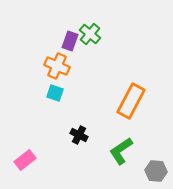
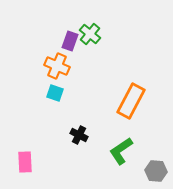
pink rectangle: moved 2 px down; rotated 55 degrees counterclockwise
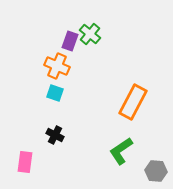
orange rectangle: moved 2 px right, 1 px down
black cross: moved 24 px left
pink rectangle: rotated 10 degrees clockwise
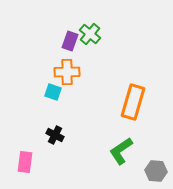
orange cross: moved 10 px right, 6 px down; rotated 25 degrees counterclockwise
cyan square: moved 2 px left, 1 px up
orange rectangle: rotated 12 degrees counterclockwise
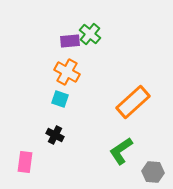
purple rectangle: rotated 66 degrees clockwise
orange cross: rotated 30 degrees clockwise
cyan square: moved 7 px right, 7 px down
orange rectangle: rotated 32 degrees clockwise
gray hexagon: moved 3 px left, 1 px down
